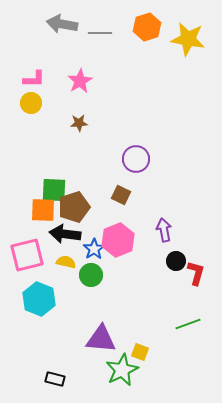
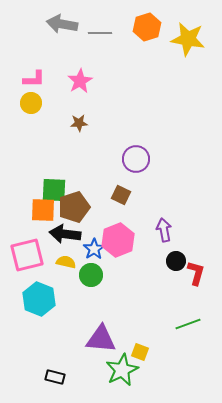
black rectangle: moved 2 px up
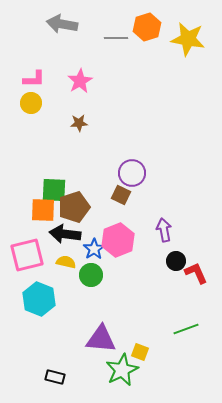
gray line: moved 16 px right, 5 px down
purple circle: moved 4 px left, 14 px down
red L-shape: rotated 40 degrees counterclockwise
green line: moved 2 px left, 5 px down
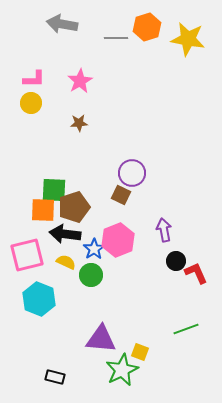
yellow semicircle: rotated 12 degrees clockwise
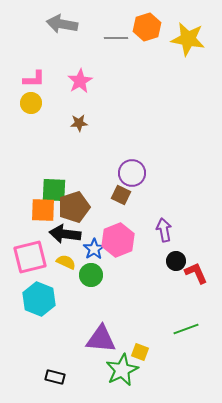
pink square: moved 3 px right, 2 px down
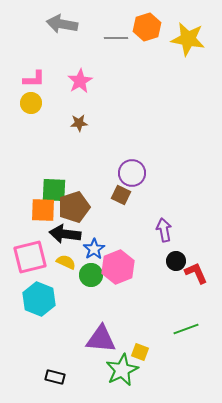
pink hexagon: moved 27 px down
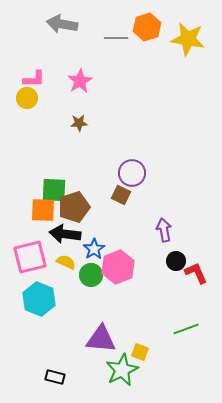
yellow circle: moved 4 px left, 5 px up
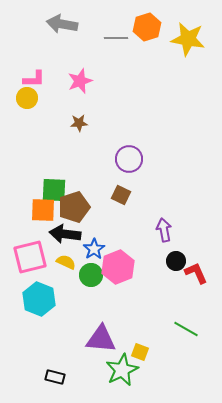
pink star: rotated 10 degrees clockwise
purple circle: moved 3 px left, 14 px up
green line: rotated 50 degrees clockwise
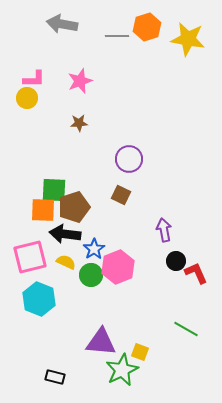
gray line: moved 1 px right, 2 px up
purple triangle: moved 3 px down
